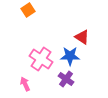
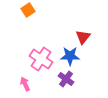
red triangle: moved 1 px right; rotated 35 degrees clockwise
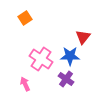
orange square: moved 3 px left, 8 px down
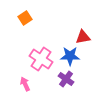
red triangle: rotated 42 degrees clockwise
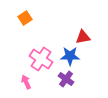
pink arrow: moved 1 px right, 2 px up
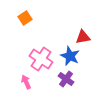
blue star: rotated 24 degrees clockwise
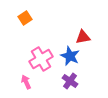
pink cross: rotated 25 degrees clockwise
purple cross: moved 4 px right, 2 px down
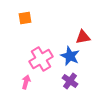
orange square: rotated 24 degrees clockwise
pink arrow: rotated 40 degrees clockwise
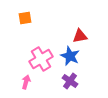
red triangle: moved 3 px left, 1 px up
